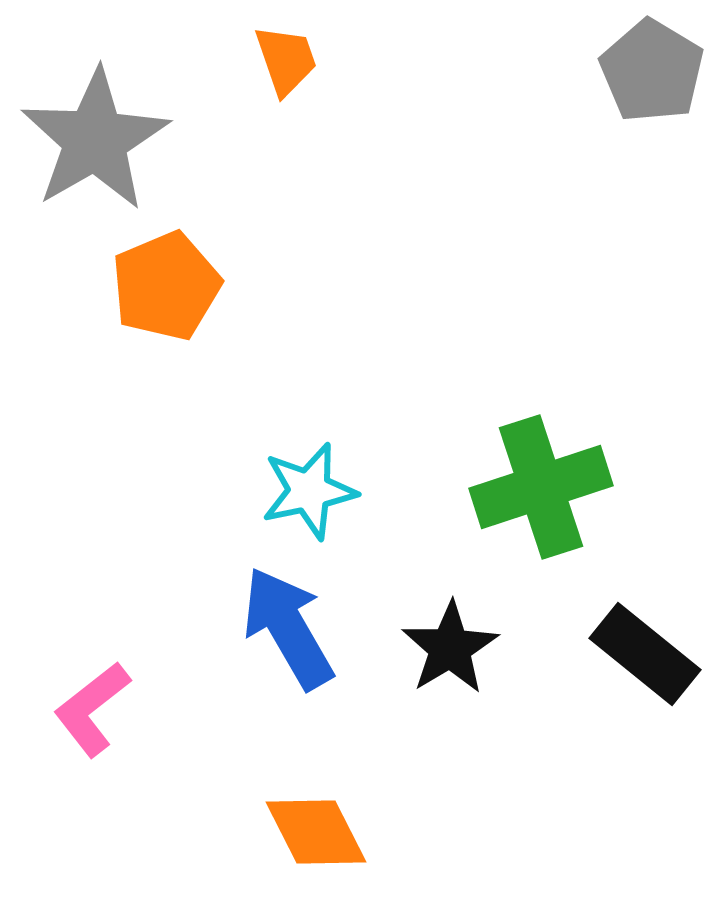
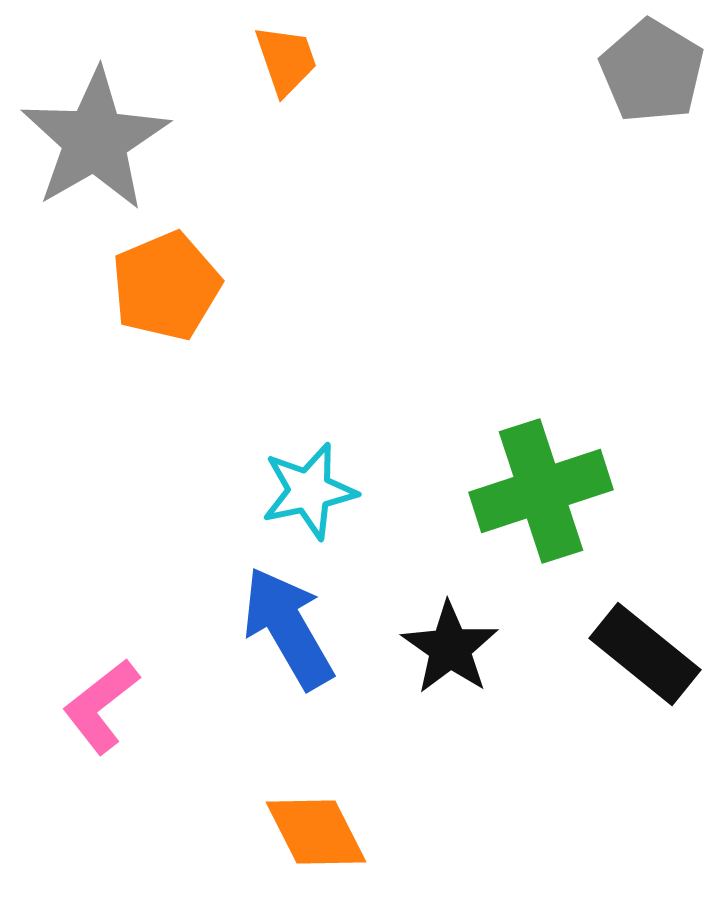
green cross: moved 4 px down
black star: rotated 6 degrees counterclockwise
pink L-shape: moved 9 px right, 3 px up
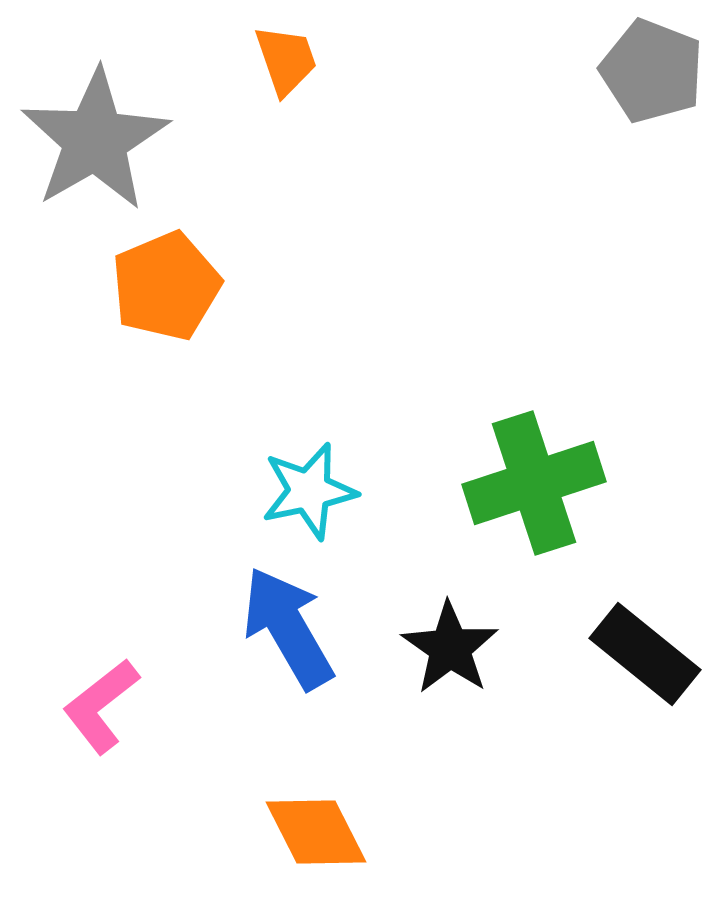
gray pentagon: rotated 10 degrees counterclockwise
green cross: moved 7 px left, 8 px up
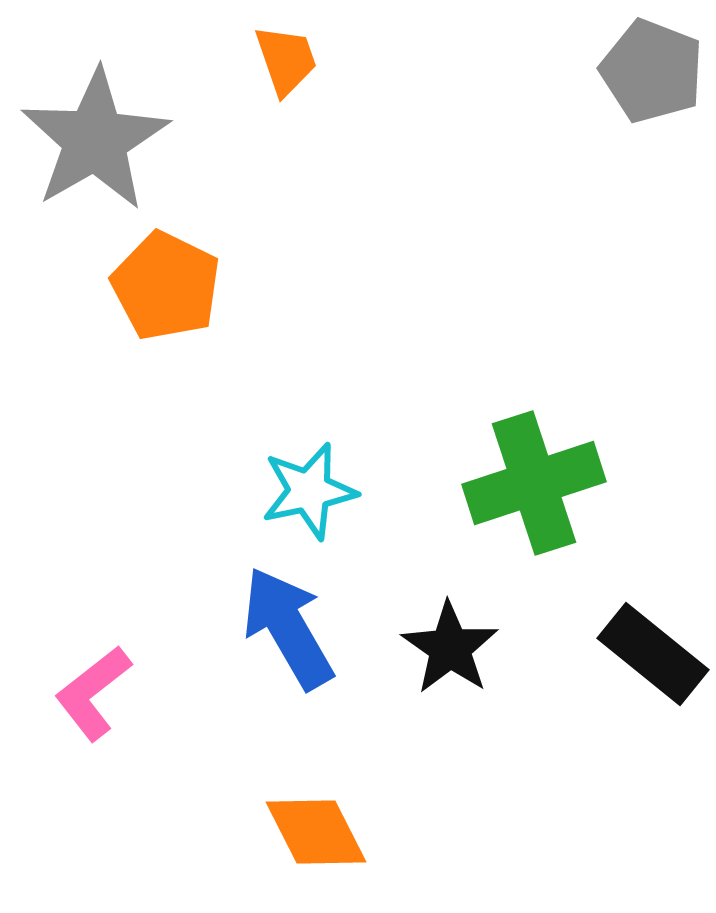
orange pentagon: rotated 23 degrees counterclockwise
black rectangle: moved 8 px right
pink L-shape: moved 8 px left, 13 px up
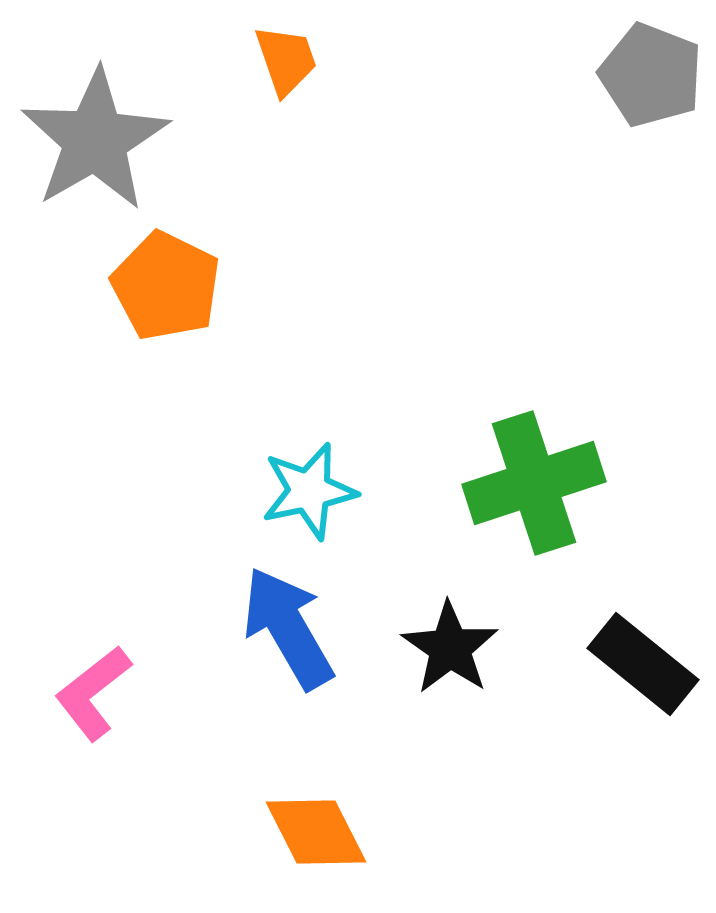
gray pentagon: moved 1 px left, 4 px down
black rectangle: moved 10 px left, 10 px down
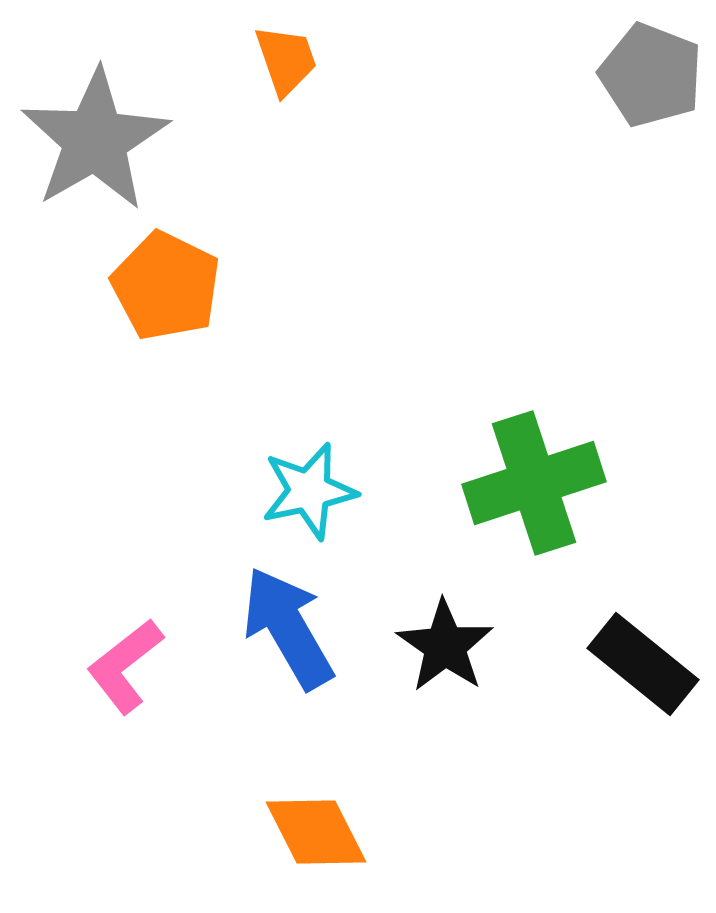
black star: moved 5 px left, 2 px up
pink L-shape: moved 32 px right, 27 px up
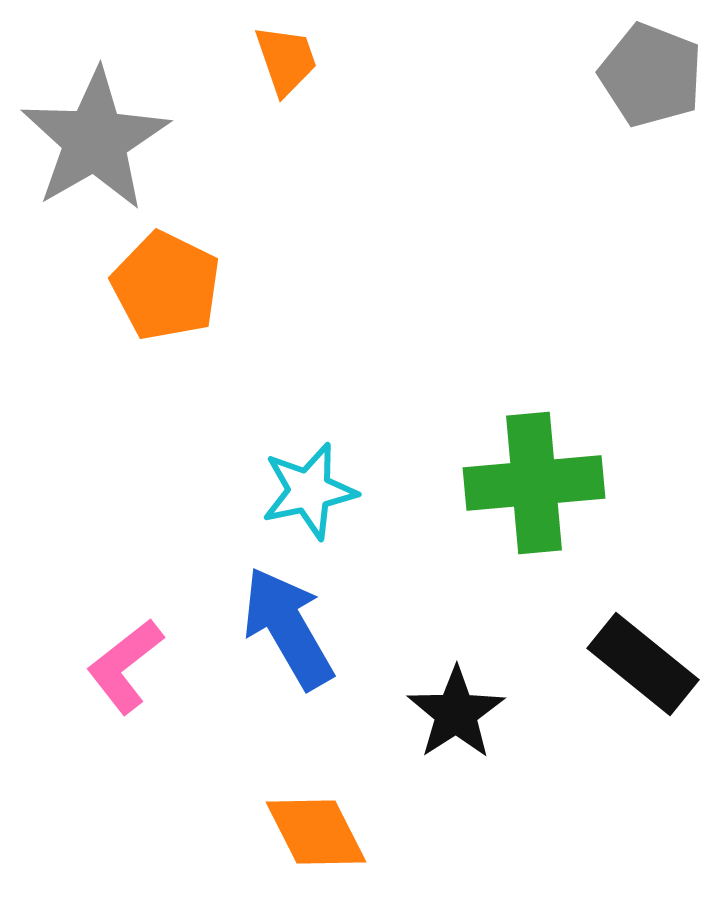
green cross: rotated 13 degrees clockwise
black star: moved 11 px right, 67 px down; rotated 4 degrees clockwise
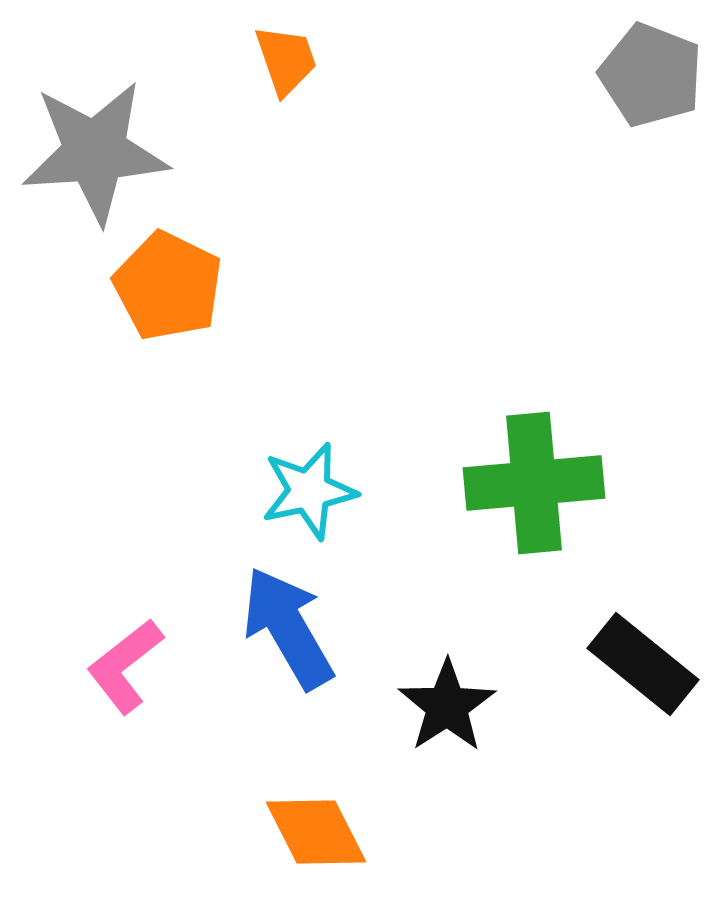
gray star: moved 12 px down; rotated 26 degrees clockwise
orange pentagon: moved 2 px right
black star: moved 9 px left, 7 px up
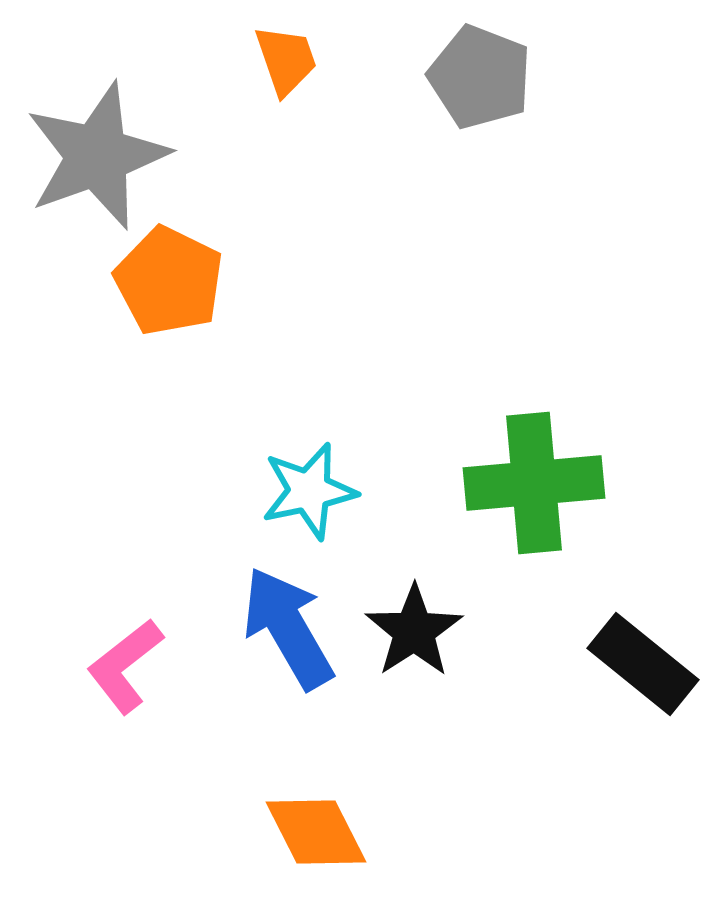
gray pentagon: moved 171 px left, 2 px down
gray star: moved 2 px right, 4 px down; rotated 16 degrees counterclockwise
orange pentagon: moved 1 px right, 5 px up
black star: moved 33 px left, 75 px up
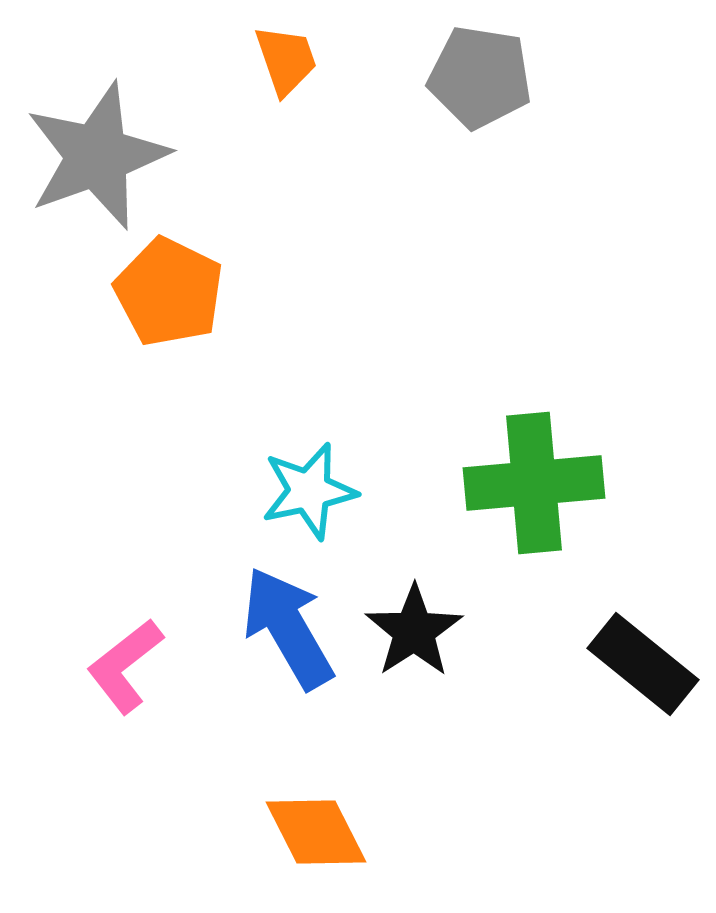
gray pentagon: rotated 12 degrees counterclockwise
orange pentagon: moved 11 px down
